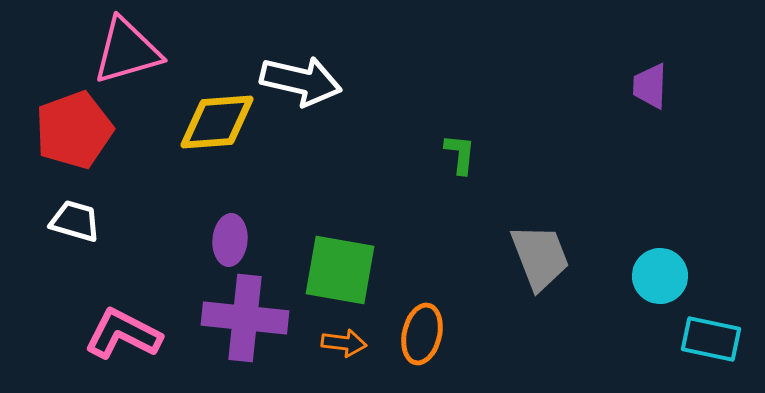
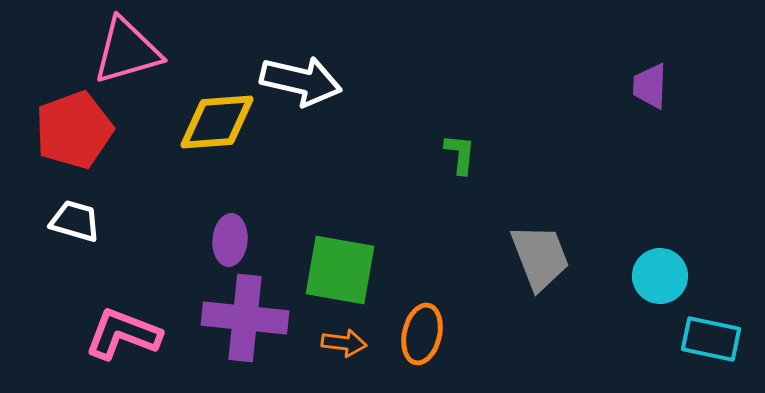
pink L-shape: rotated 6 degrees counterclockwise
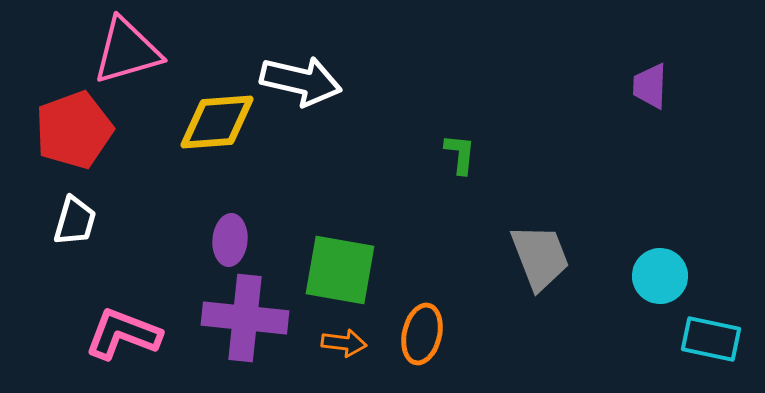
white trapezoid: rotated 90 degrees clockwise
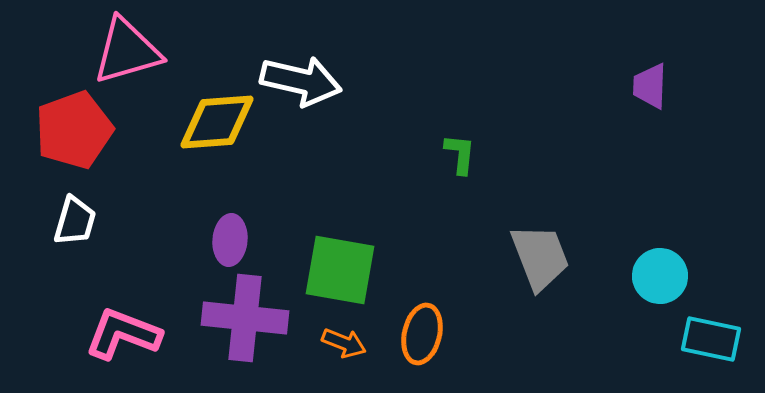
orange arrow: rotated 15 degrees clockwise
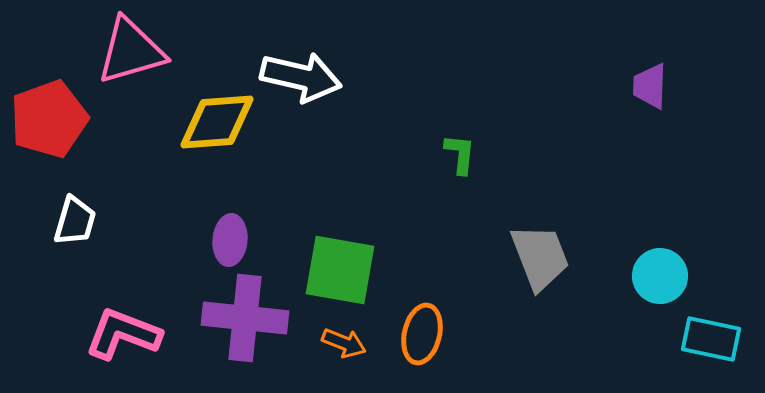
pink triangle: moved 4 px right
white arrow: moved 4 px up
red pentagon: moved 25 px left, 11 px up
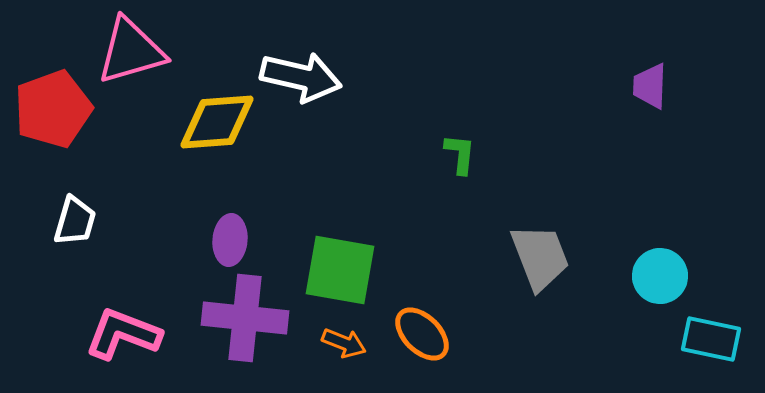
red pentagon: moved 4 px right, 10 px up
orange ellipse: rotated 58 degrees counterclockwise
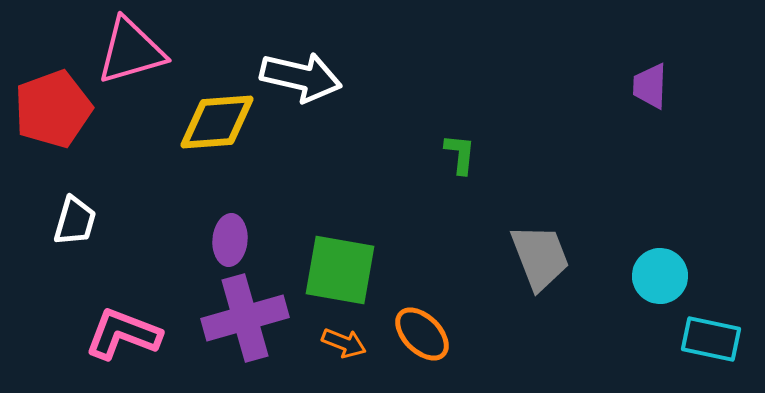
purple cross: rotated 22 degrees counterclockwise
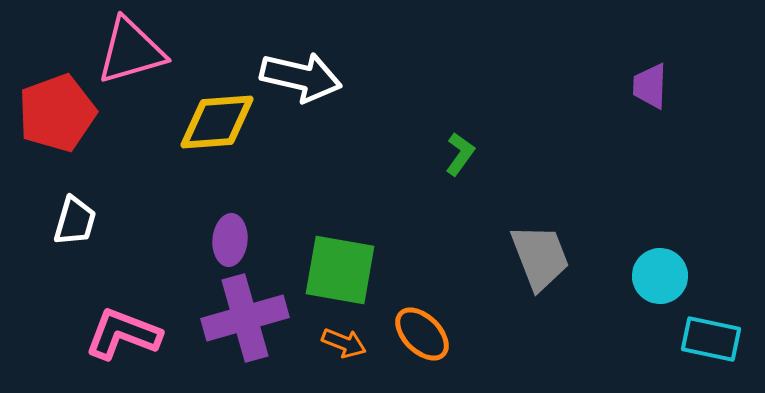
red pentagon: moved 4 px right, 4 px down
green L-shape: rotated 30 degrees clockwise
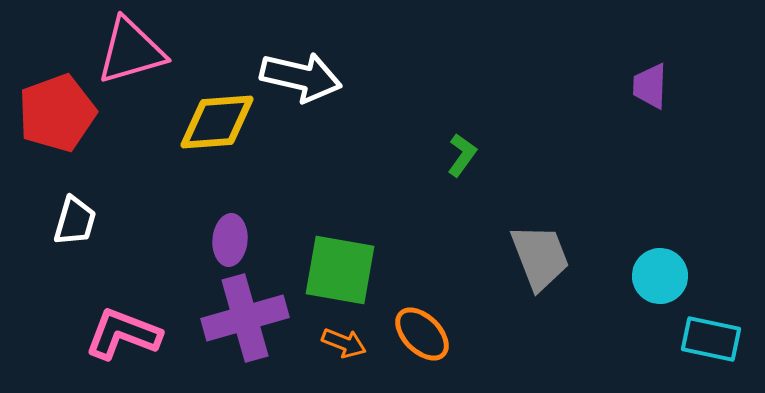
green L-shape: moved 2 px right, 1 px down
